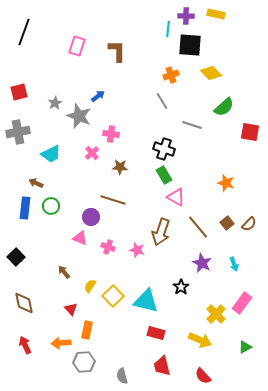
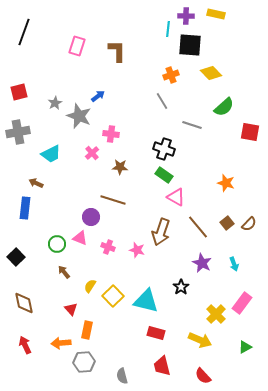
green rectangle at (164, 175): rotated 24 degrees counterclockwise
green circle at (51, 206): moved 6 px right, 38 px down
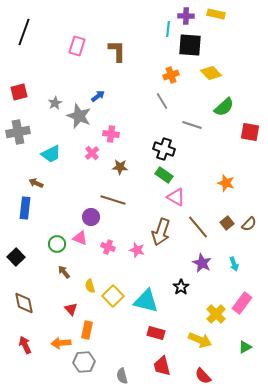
yellow semicircle at (90, 286): rotated 48 degrees counterclockwise
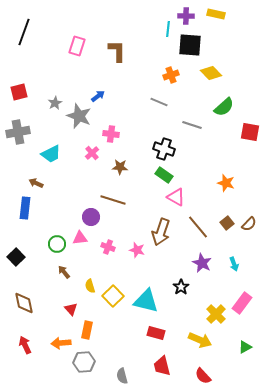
gray line at (162, 101): moved 3 px left, 1 px down; rotated 36 degrees counterclockwise
pink triangle at (80, 238): rotated 28 degrees counterclockwise
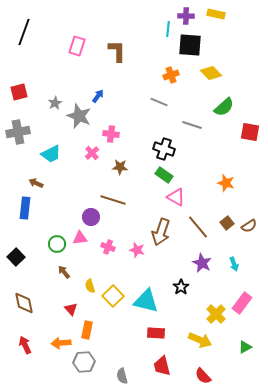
blue arrow at (98, 96): rotated 16 degrees counterclockwise
brown semicircle at (249, 224): moved 2 px down; rotated 14 degrees clockwise
red rectangle at (156, 333): rotated 12 degrees counterclockwise
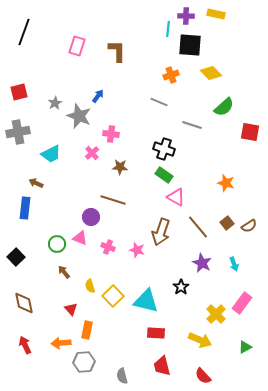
pink triangle at (80, 238): rotated 28 degrees clockwise
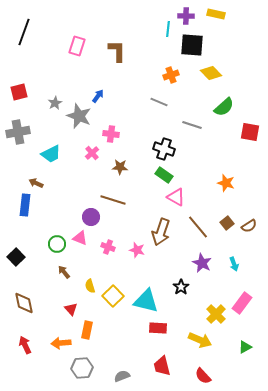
black square at (190, 45): moved 2 px right
blue rectangle at (25, 208): moved 3 px up
red rectangle at (156, 333): moved 2 px right, 5 px up
gray hexagon at (84, 362): moved 2 px left, 6 px down
gray semicircle at (122, 376): rotated 84 degrees clockwise
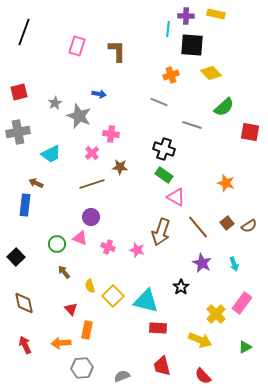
blue arrow at (98, 96): moved 1 px right, 2 px up; rotated 64 degrees clockwise
brown line at (113, 200): moved 21 px left, 16 px up; rotated 35 degrees counterclockwise
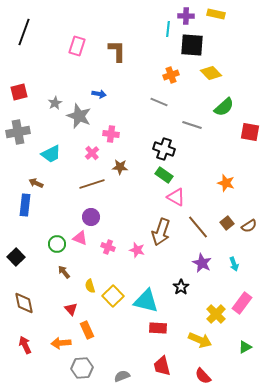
orange rectangle at (87, 330): rotated 36 degrees counterclockwise
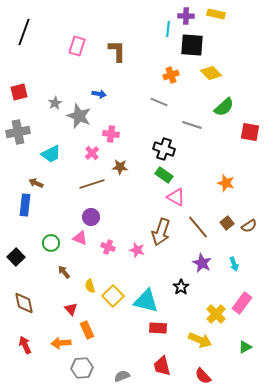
green circle at (57, 244): moved 6 px left, 1 px up
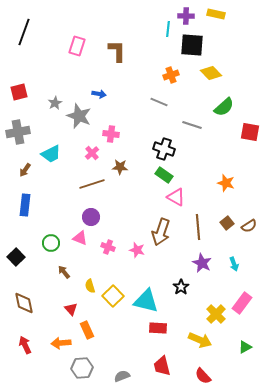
brown arrow at (36, 183): moved 11 px left, 13 px up; rotated 80 degrees counterclockwise
brown line at (198, 227): rotated 35 degrees clockwise
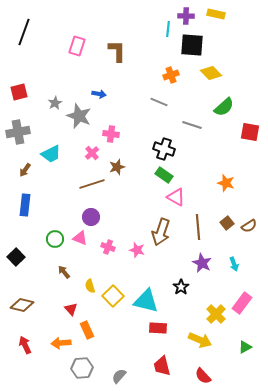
brown star at (120, 167): moved 3 px left; rotated 21 degrees counterclockwise
green circle at (51, 243): moved 4 px right, 4 px up
brown diamond at (24, 303): moved 2 px left, 2 px down; rotated 65 degrees counterclockwise
gray semicircle at (122, 376): moved 3 px left; rotated 28 degrees counterclockwise
